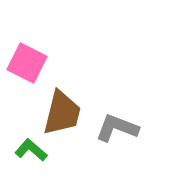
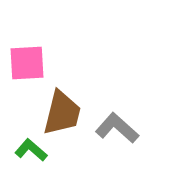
pink square: rotated 30 degrees counterclockwise
gray L-shape: rotated 21 degrees clockwise
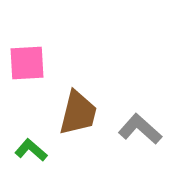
brown trapezoid: moved 16 px right
gray L-shape: moved 23 px right, 1 px down
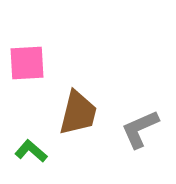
gray L-shape: rotated 66 degrees counterclockwise
green L-shape: moved 1 px down
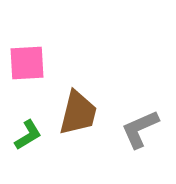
green L-shape: moved 3 px left, 16 px up; rotated 108 degrees clockwise
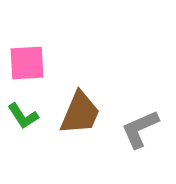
brown trapezoid: moved 2 px right; rotated 9 degrees clockwise
green L-shape: moved 5 px left, 19 px up; rotated 88 degrees clockwise
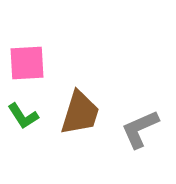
brown trapezoid: rotated 6 degrees counterclockwise
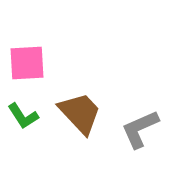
brown trapezoid: rotated 60 degrees counterclockwise
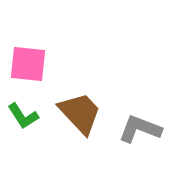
pink square: moved 1 px right, 1 px down; rotated 9 degrees clockwise
gray L-shape: rotated 45 degrees clockwise
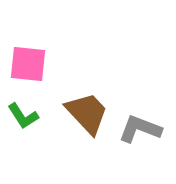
brown trapezoid: moved 7 px right
